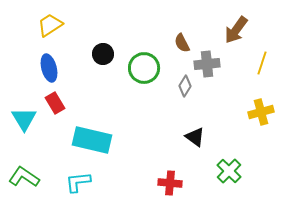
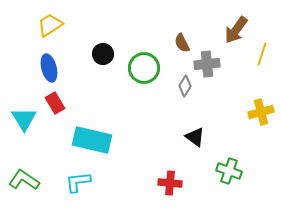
yellow line: moved 9 px up
green cross: rotated 25 degrees counterclockwise
green L-shape: moved 3 px down
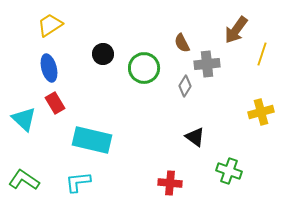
cyan triangle: rotated 16 degrees counterclockwise
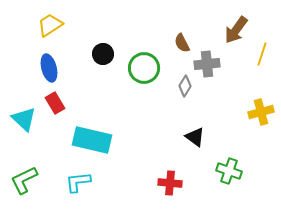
green L-shape: rotated 60 degrees counterclockwise
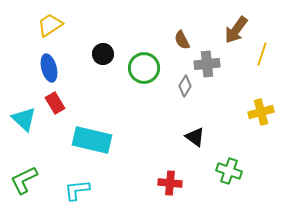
brown semicircle: moved 3 px up
cyan L-shape: moved 1 px left, 8 px down
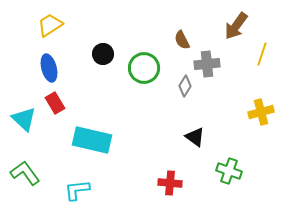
brown arrow: moved 4 px up
green L-shape: moved 1 px right, 7 px up; rotated 80 degrees clockwise
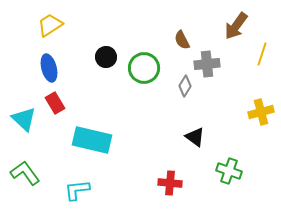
black circle: moved 3 px right, 3 px down
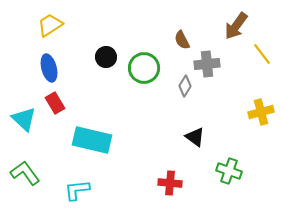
yellow line: rotated 55 degrees counterclockwise
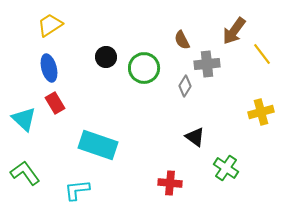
brown arrow: moved 2 px left, 5 px down
cyan rectangle: moved 6 px right, 5 px down; rotated 6 degrees clockwise
green cross: moved 3 px left, 3 px up; rotated 15 degrees clockwise
